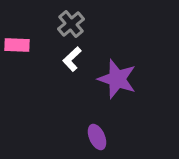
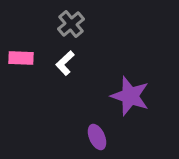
pink rectangle: moved 4 px right, 13 px down
white L-shape: moved 7 px left, 4 px down
purple star: moved 13 px right, 17 px down
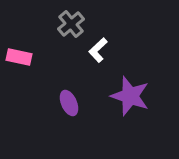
pink rectangle: moved 2 px left, 1 px up; rotated 10 degrees clockwise
white L-shape: moved 33 px right, 13 px up
purple ellipse: moved 28 px left, 34 px up
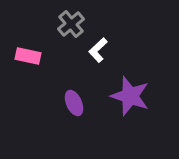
pink rectangle: moved 9 px right, 1 px up
purple ellipse: moved 5 px right
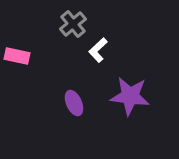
gray cross: moved 2 px right
pink rectangle: moved 11 px left
purple star: rotated 12 degrees counterclockwise
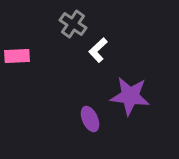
gray cross: rotated 16 degrees counterclockwise
pink rectangle: rotated 15 degrees counterclockwise
purple ellipse: moved 16 px right, 16 px down
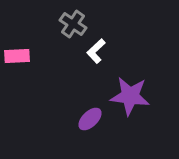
white L-shape: moved 2 px left, 1 px down
purple ellipse: rotated 70 degrees clockwise
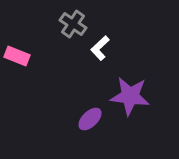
white L-shape: moved 4 px right, 3 px up
pink rectangle: rotated 25 degrees clockwise
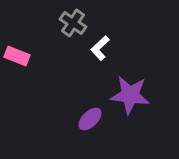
gray cross: moved 1 px up
purple star: moved 1 px up
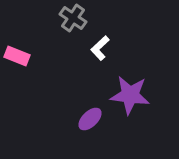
gray cross: moved 5 px up
